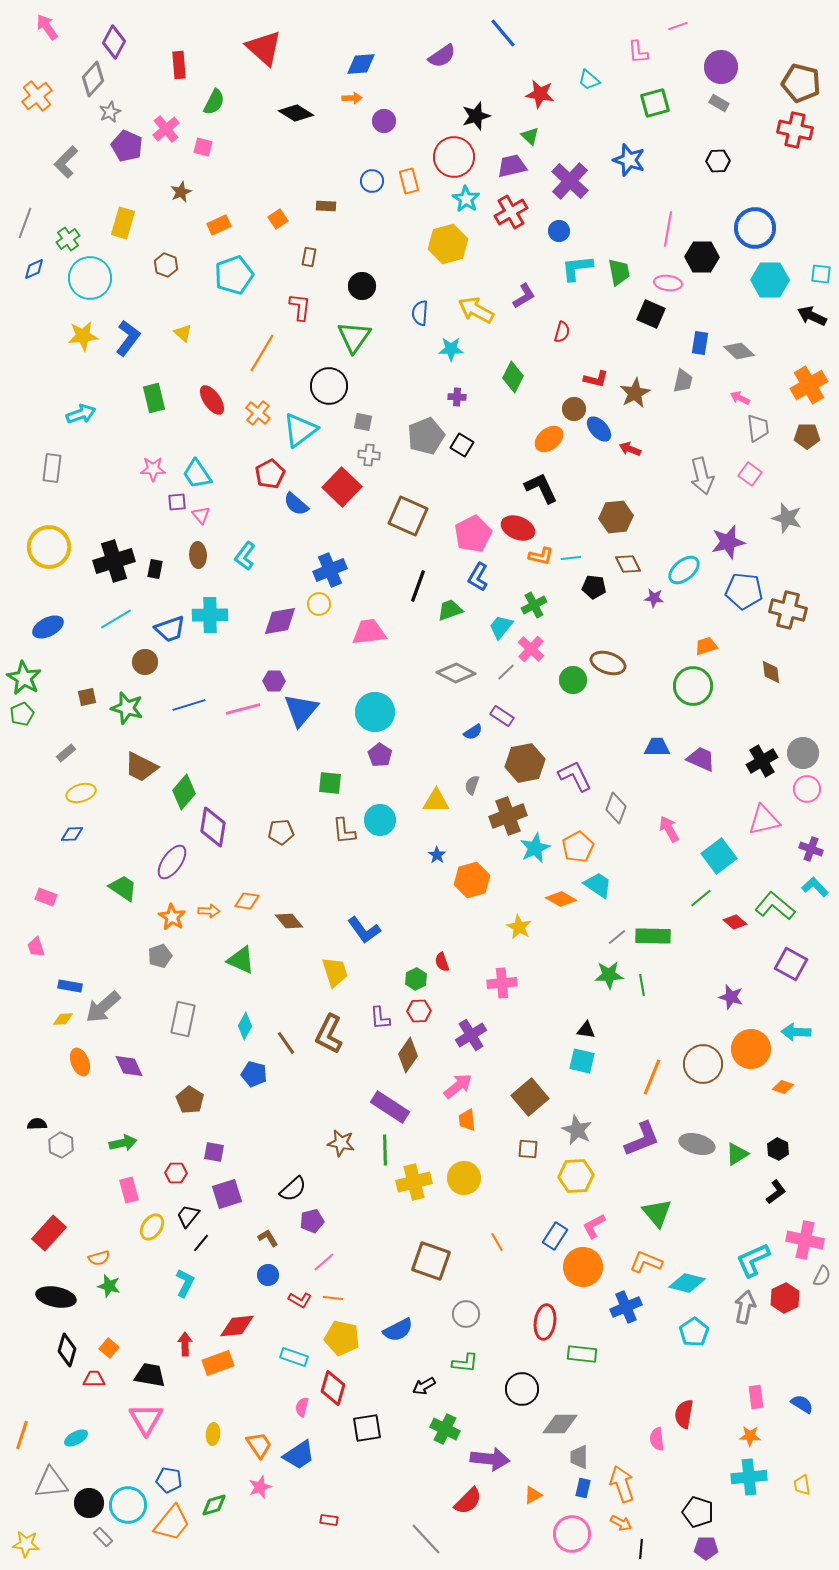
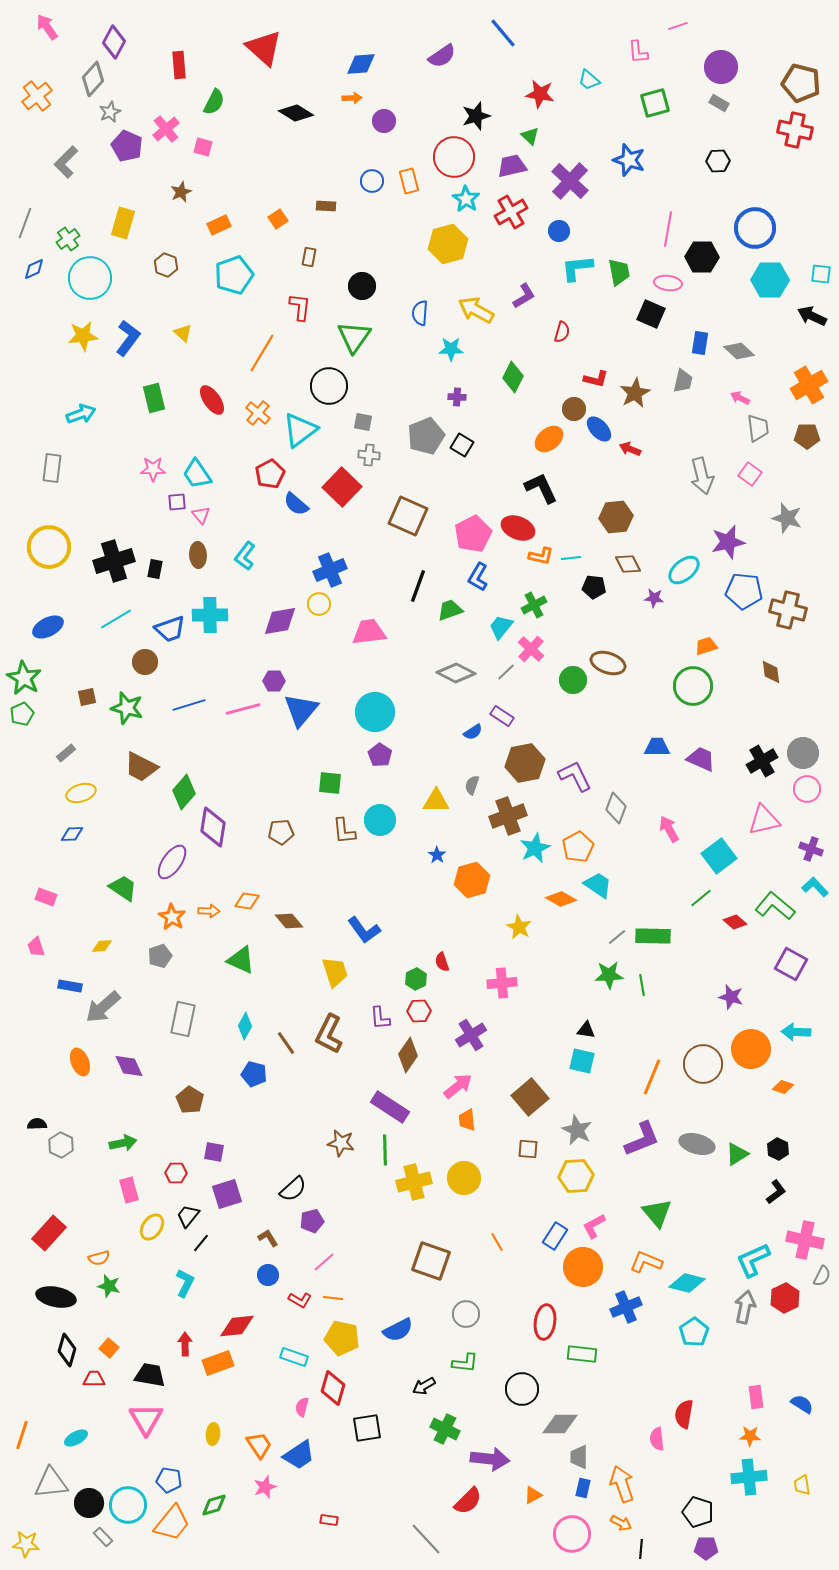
yellow diamond at (63, 1019): moved 39 px right, 73 px up
pink star at (260, 1487): moved 5 px right
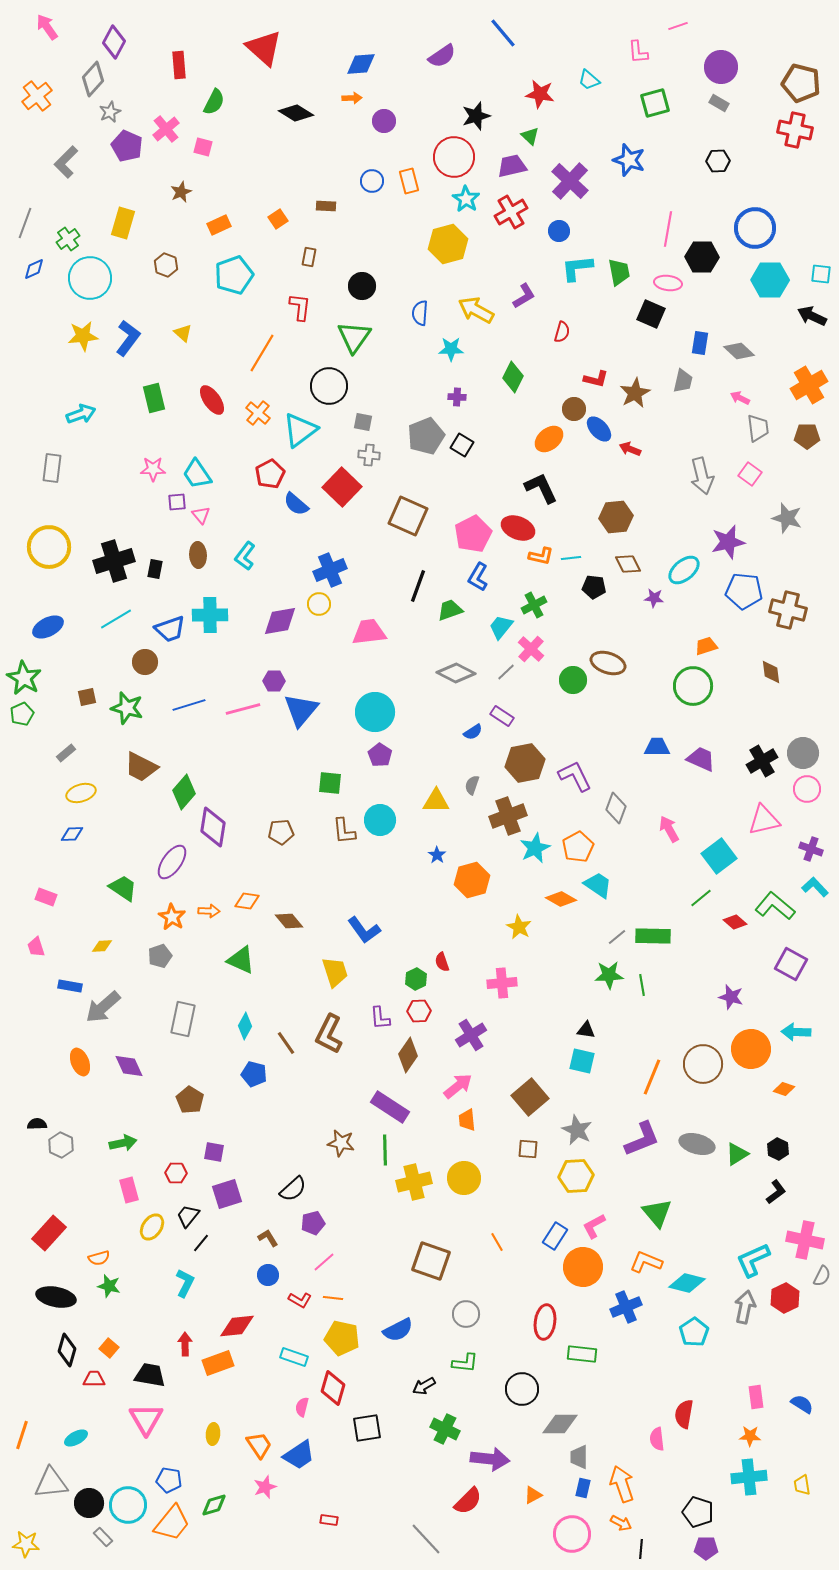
orange diamond at (783, 1087): moved 1 px right, 2 px down
purple pentagon at (312, 1221): moved 1 px right, 2 px down
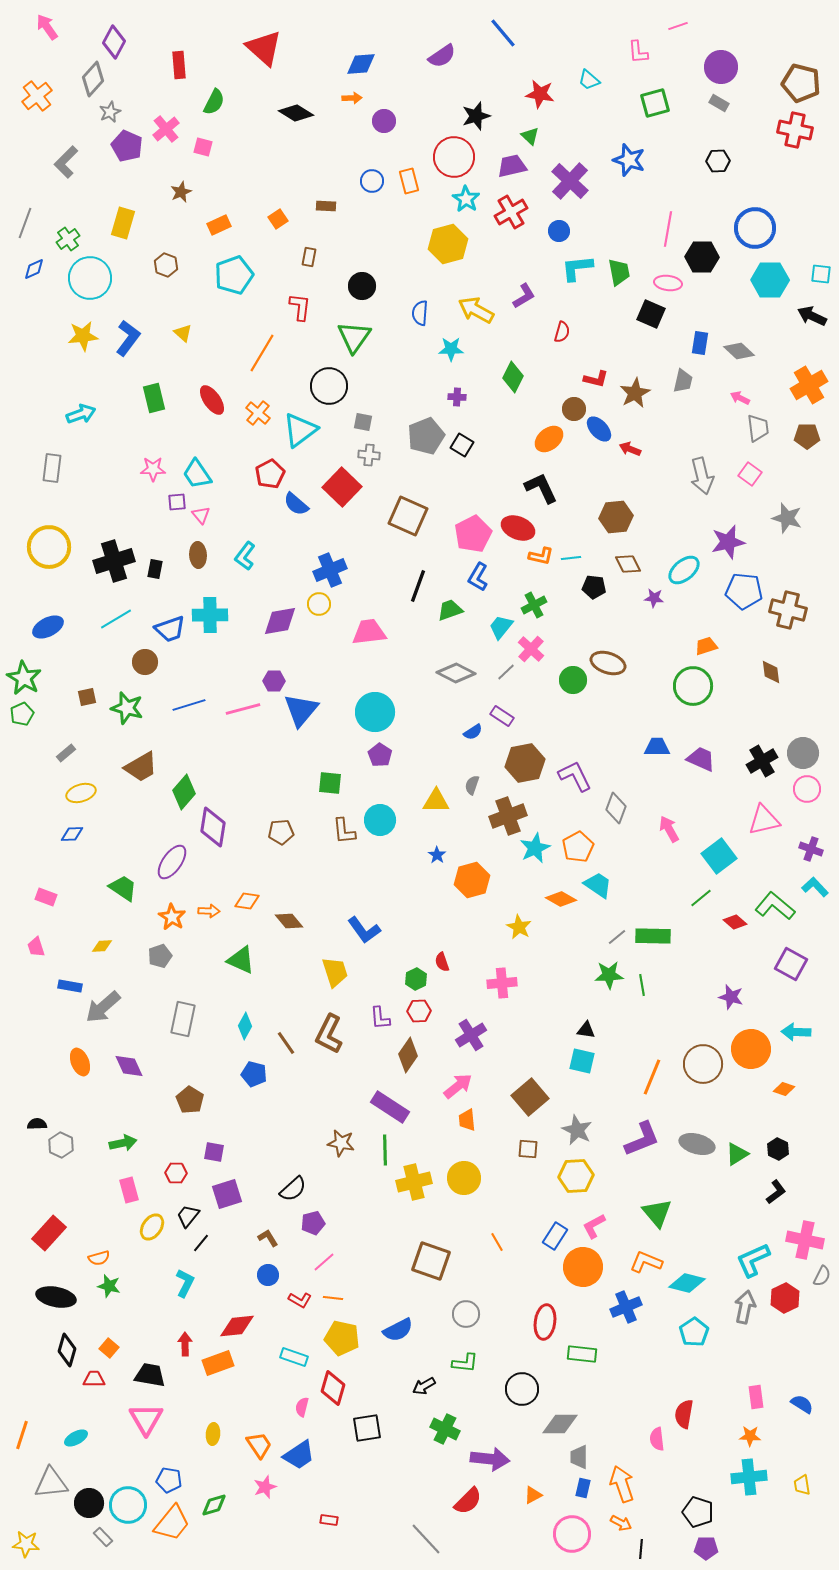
brown trapezoid at (141, 767): rotated 57 degrees counterclockwise
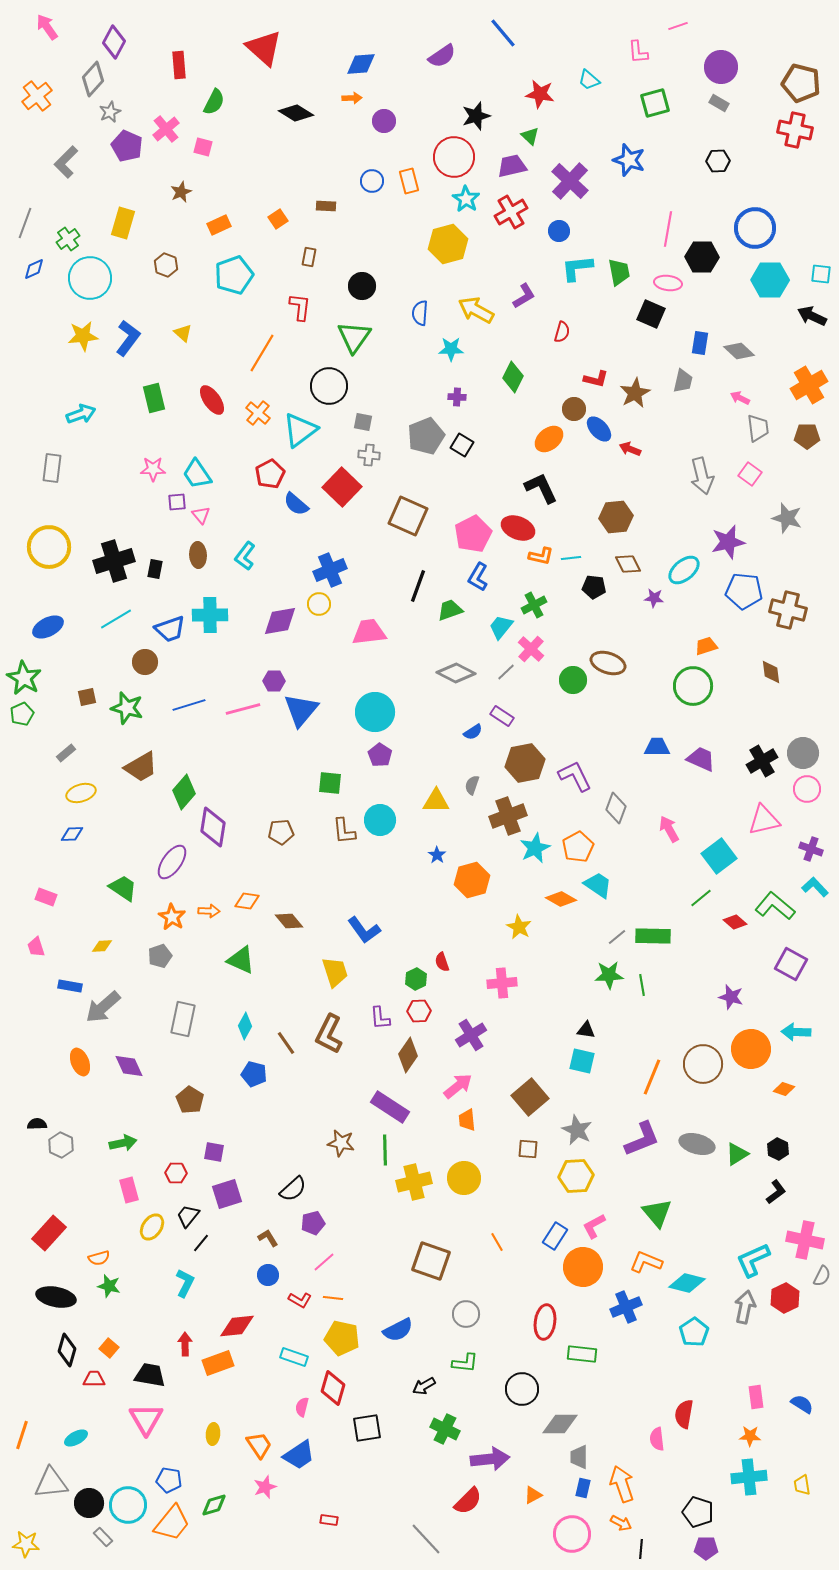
purple arrow at (490, 1459): rotated 12 degrees counterclockwise
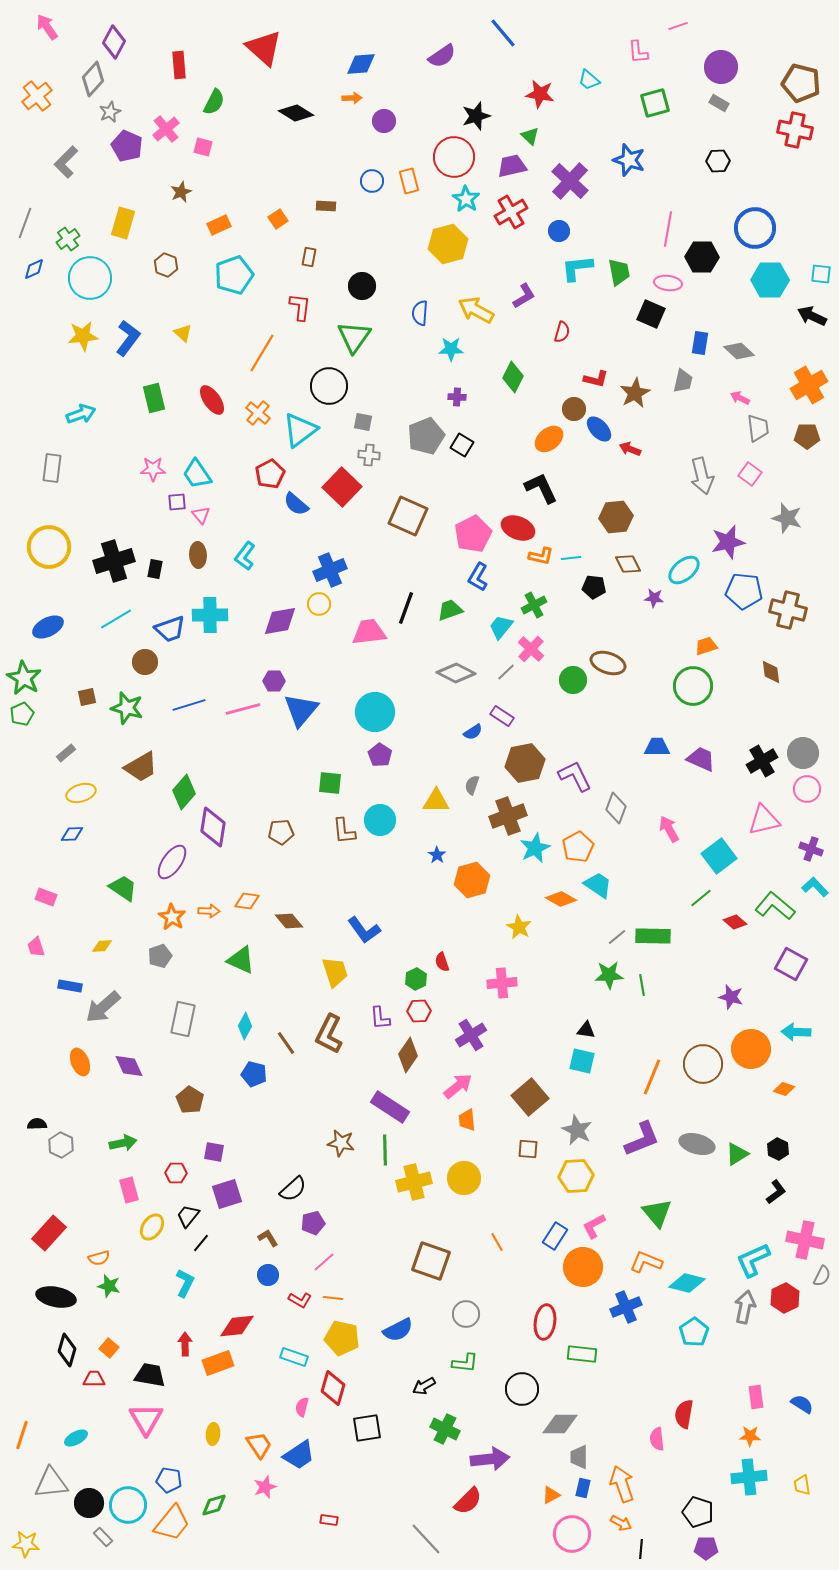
black line at (418, 586): moved 12 px left, 22 px down
orange triangle at (533, 1495): moved 18 px right
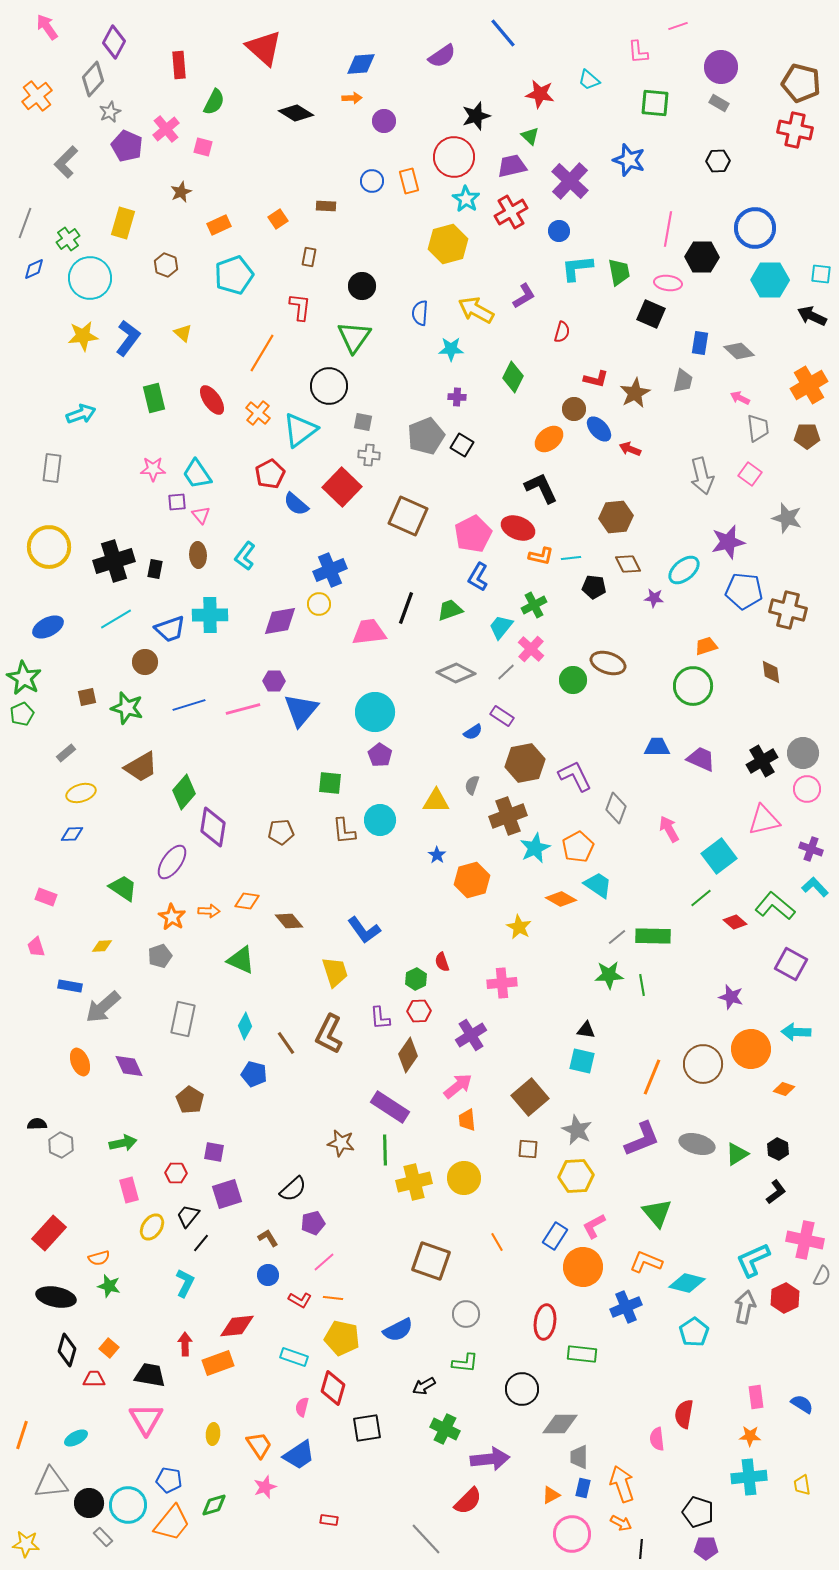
green square at (655, 103): rotated 20 degrees clockwise
